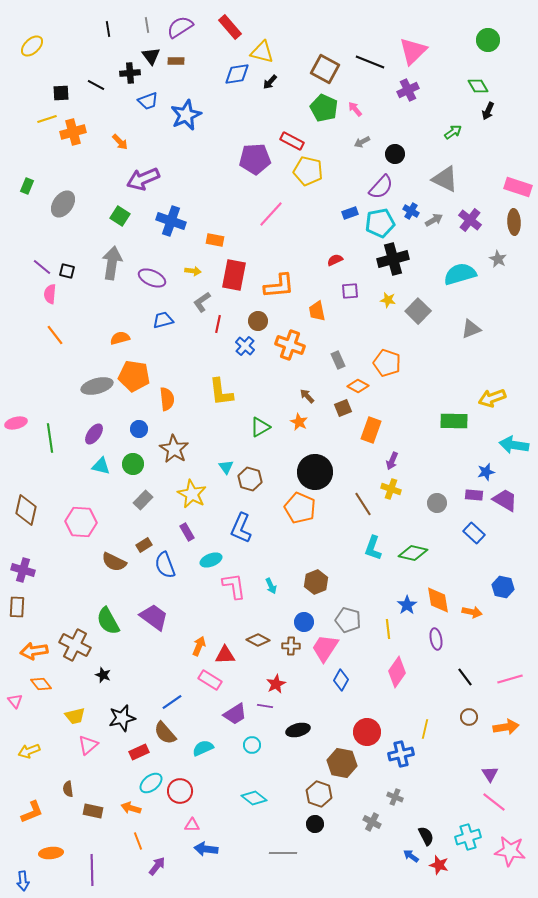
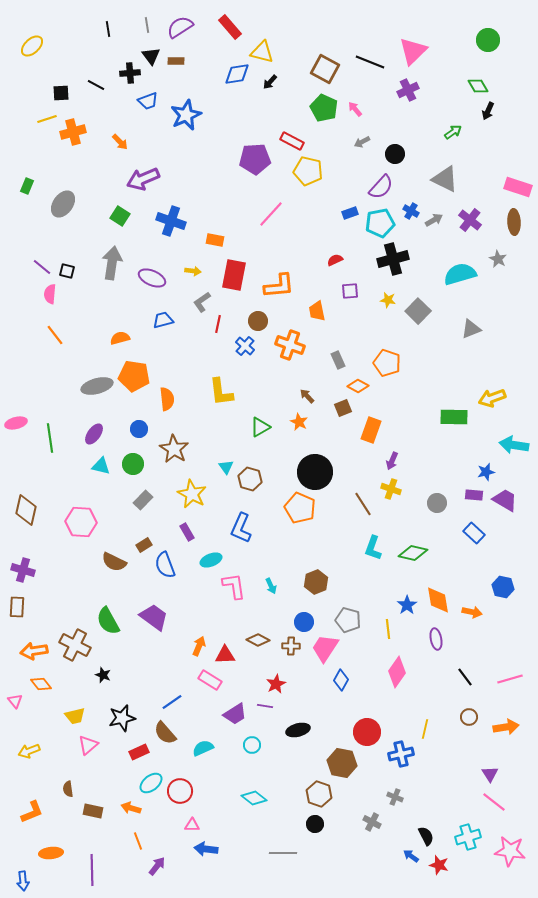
green rectangle at (454, 421): moved 4 px up
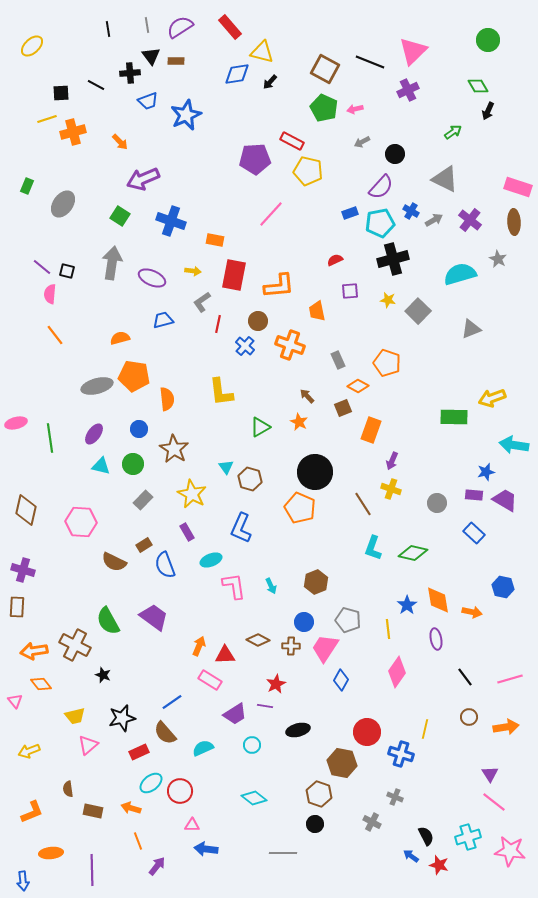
pink arrow at (355, 109): rotated 63 degrees counterclockwise
blue cross at (401, 754): rotated 30 degrees clockwise
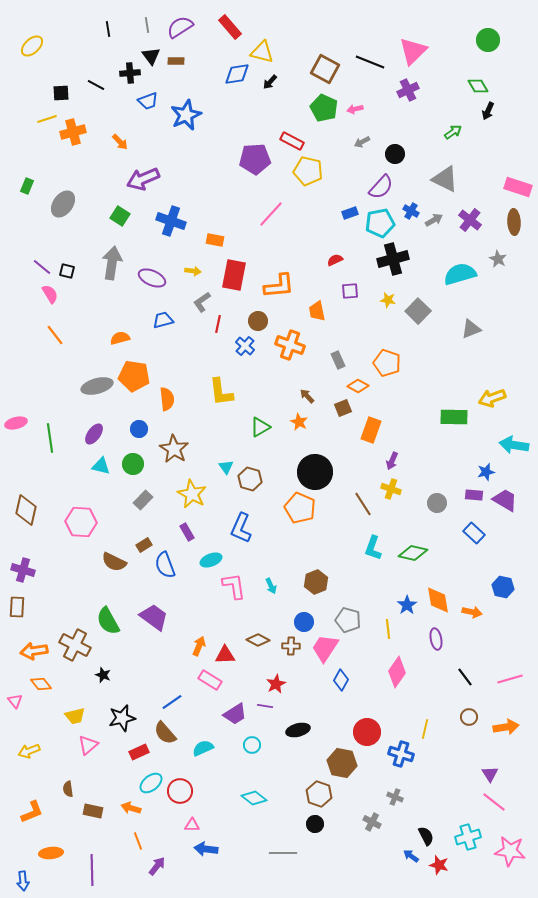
pink semicircle at (50, 294): rotated 144 degrees clockwise
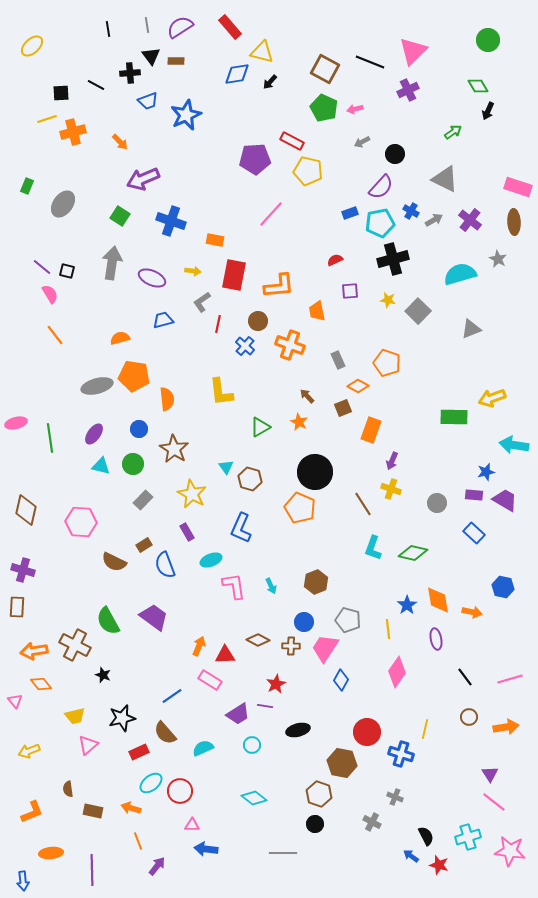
blue line at (172, 702): moved 6 px up
purple trapezoid at (235, 714): moved 3 px right
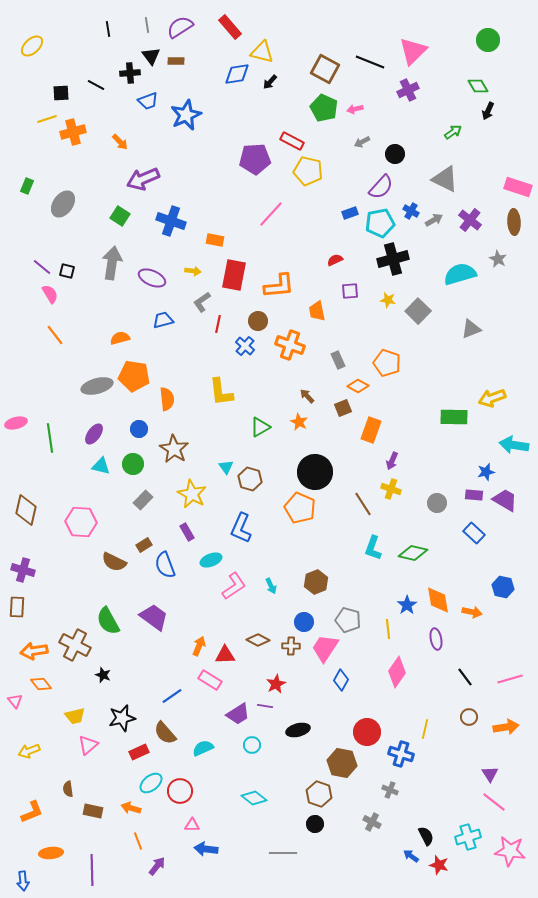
pink L-shape at (234, 586): rotated 64 degrees clockwise
gray cross at (395, 797): moved 5 px left, 7 px up
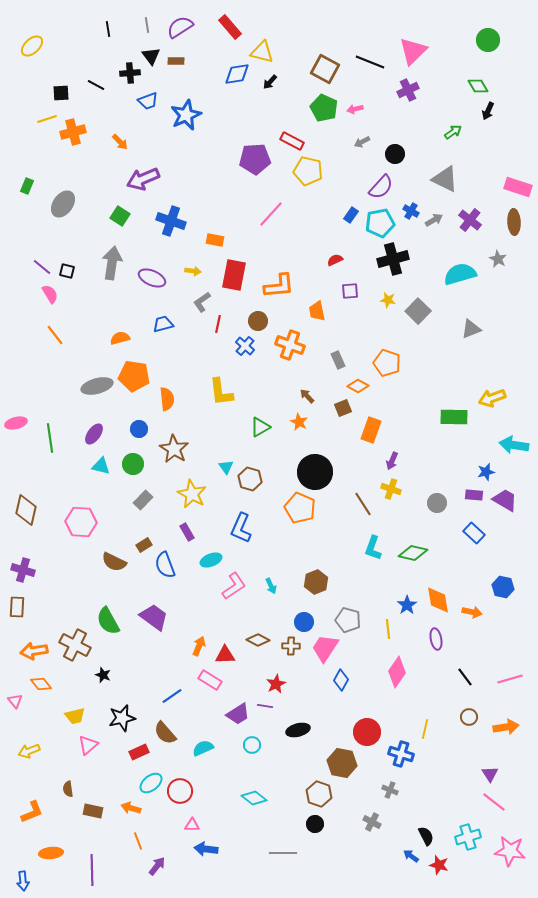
blue rectangle at (350, 213): moved 1 px right, 2 px down; rotated 35 degrees counterclockwise
blue trapezoid at (163, 320): moved 4 px down
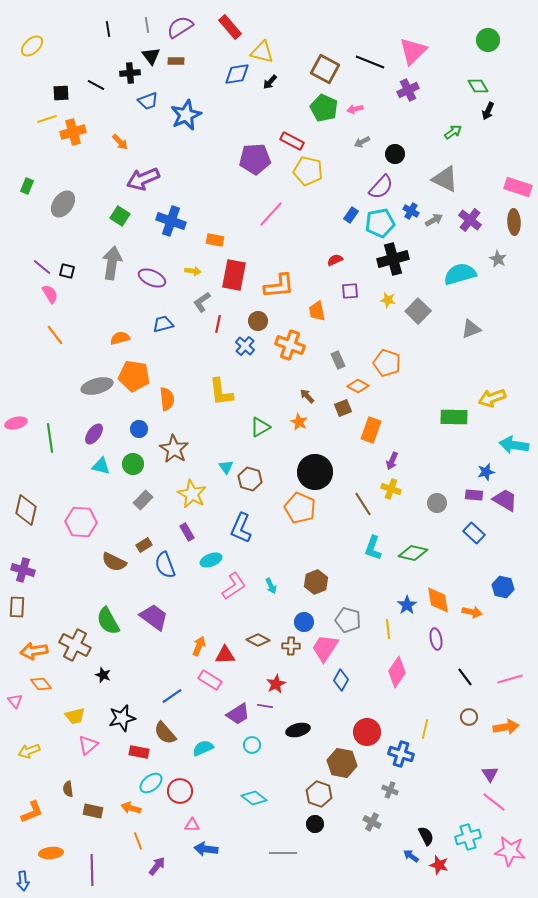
red rectangle at (139, 752): rotated 36 degrees clockwise
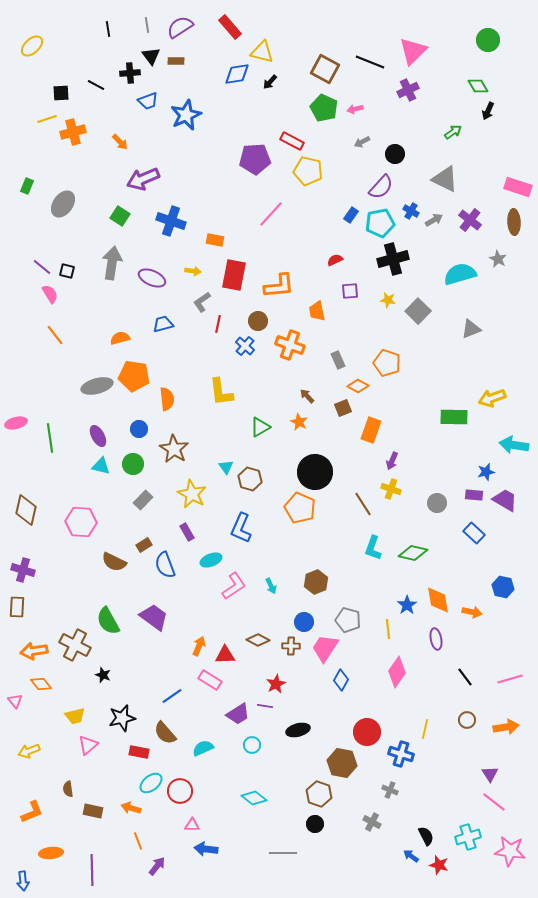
purple ellipse at (94, 434): moved 4 px right, 2 px down; rotated 65 degrees counterclockwise
brown circle at (469, 717): moved 2 px left, 3 px down
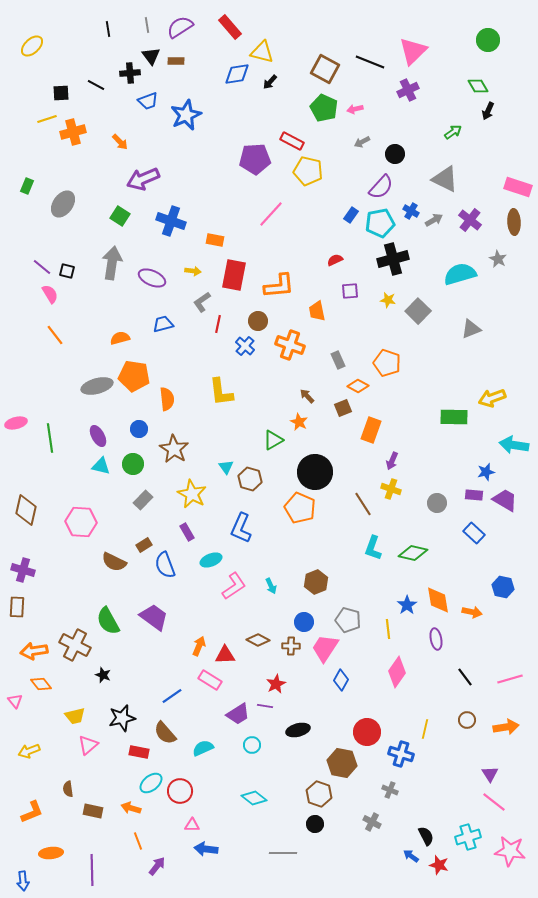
green triangle at (260, 427): moved 13 px right, 13 px down
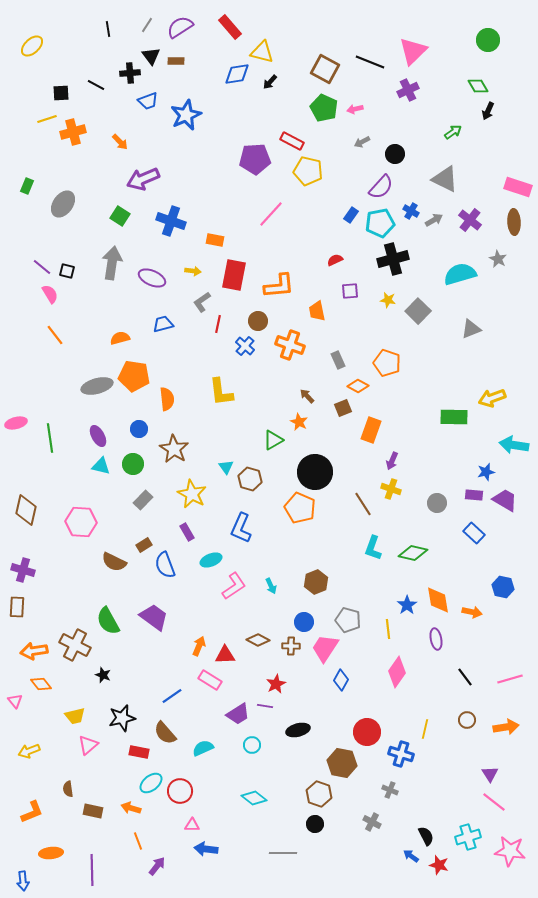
gray line at (147, 25): rotated 42 degrees clockwise
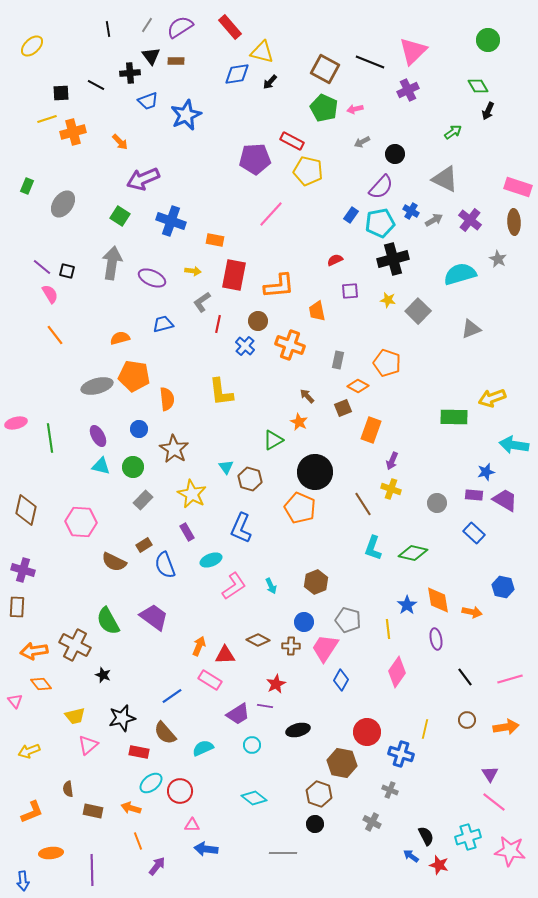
gray rectangle at (338, 360): rotated 36 degrees clockwise
green circle at (133, 464): moved 3 px down
